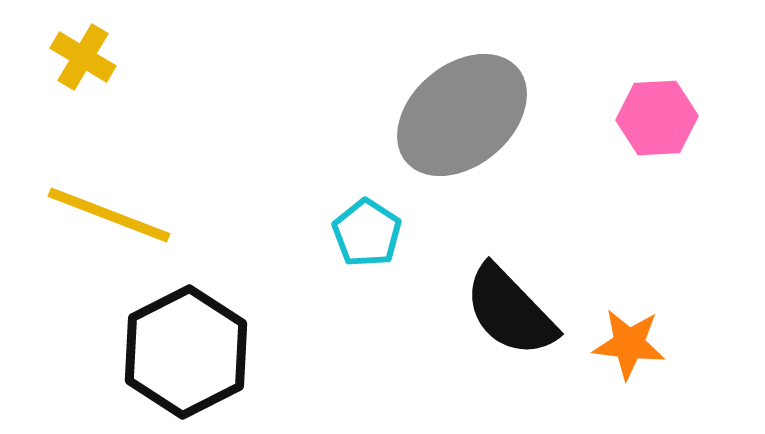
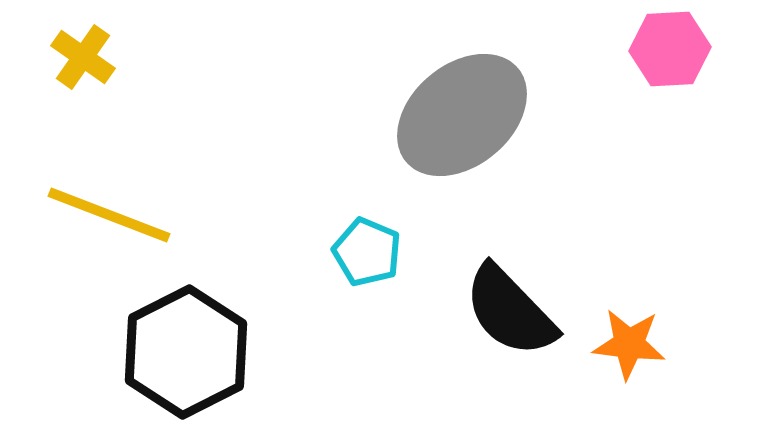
yellow cross: rotated 4 degrees clockwise
pink hexagon: moved 13 px right, 69 px up
cyan pentagon: moved 19 px down; rotated 10 degrees counterclockwise
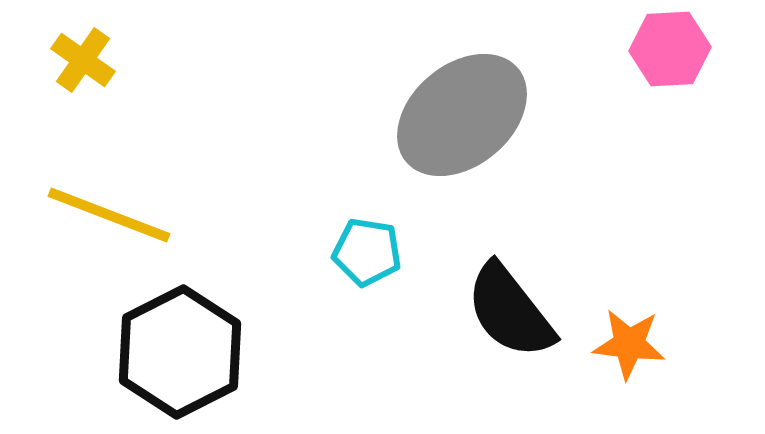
yellow cross: moved 3 px down
cyan pentagon: rotated 14 degrees counterclockwise
black semicircle: rotated 6 degrees clockwise
black hexagon: moved 6 px left
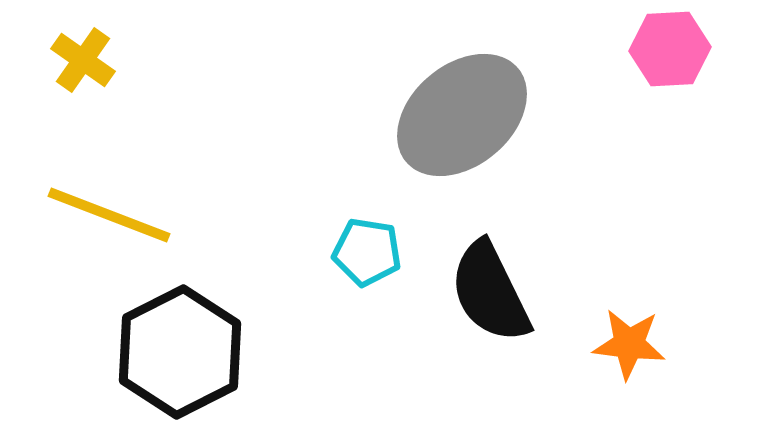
black semicircle: moved 20 px left, 19 px up; rotated 12 degrees clockwise
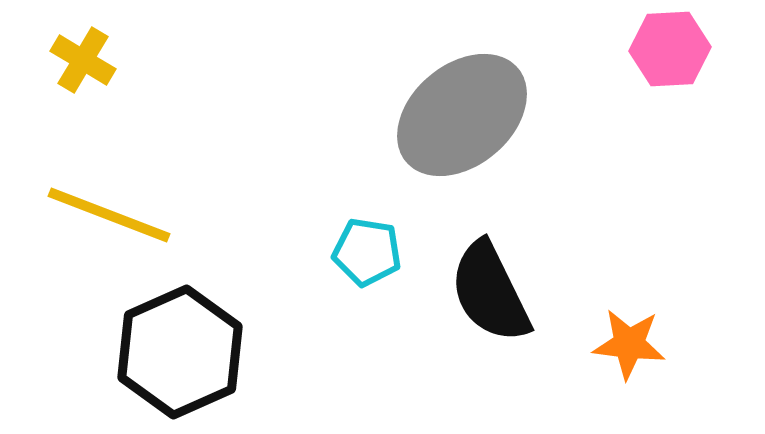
yellow cross: rotated 4 degrees counterclockwise
black hexagon: rotated 3 degrees clockwise
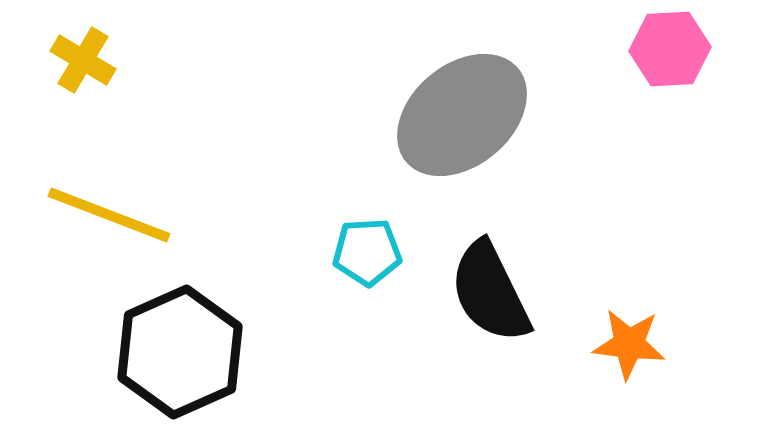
cyan pentagon: rotated 12 degrees counterclockwise
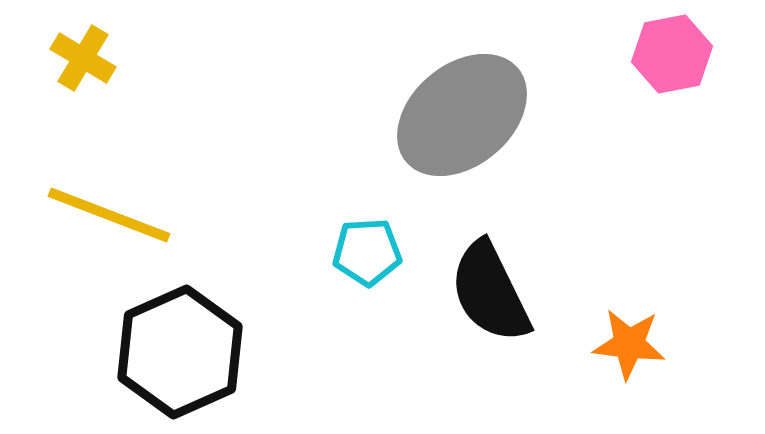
pink hexagon: moved 2 px right, 5 px down; rotated 8 degrees counterclockwise
yellow cross: moved 2 px up
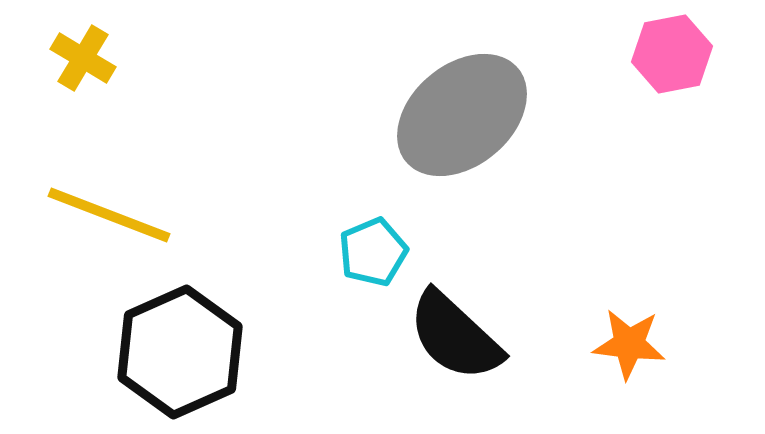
cyan pentagon: moved 6 px right; rotated 20 degrees counterclockwise
black semicircle: moved 35 px left, 44 px down; rotated 21 degrees counterclockwise
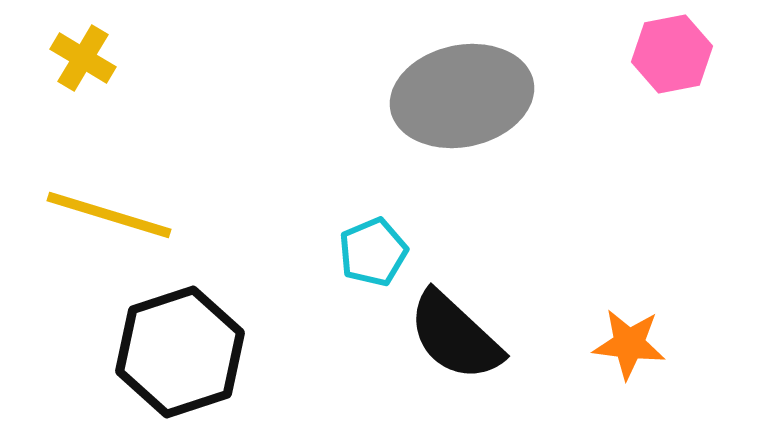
gray ellipse: moved 19 px up; rotated 28 degrees clockwise
yellow line: rotated 4 degrees counterclockwise
black hexagon: rotated 6 degrees clockwise
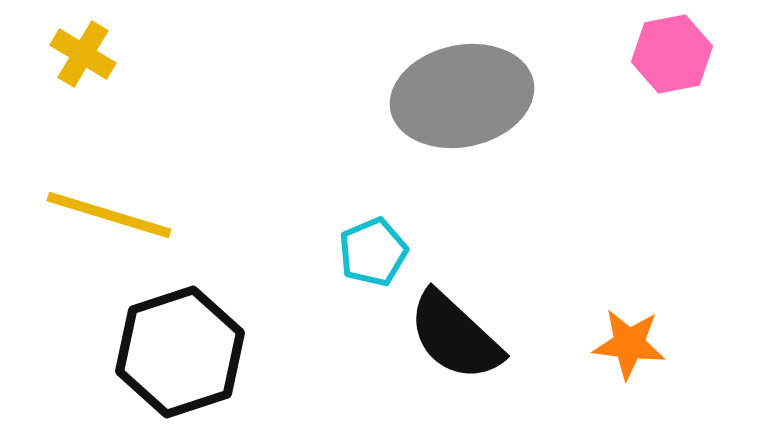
yellow cross: moved 4 px up
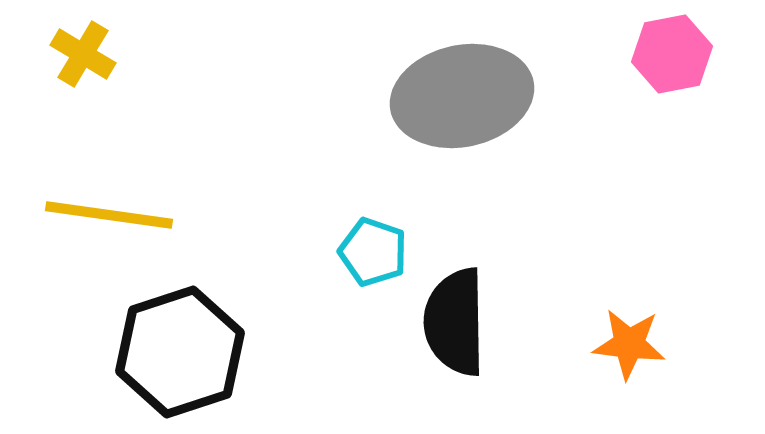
yellow line: rotated 9 degrees counterclockwise
cyan pentagon: rotated 30 degrees counterclockwise
black semicircle: moved 14 px up; rotated 46 degrees clockwise
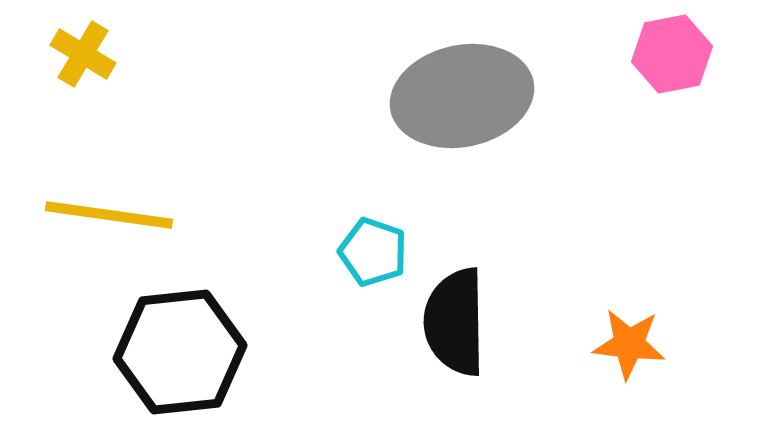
black hexagon: rotated 12 degrees clockwise
